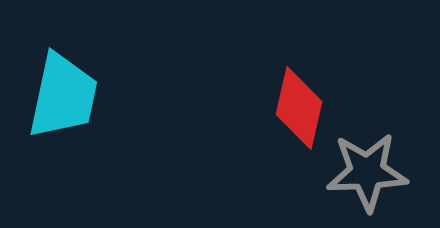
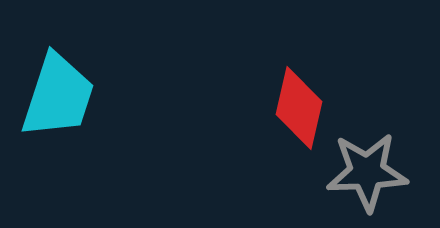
cyan trapezoid: moved 5 px left; rotated 6 degrees clockwise
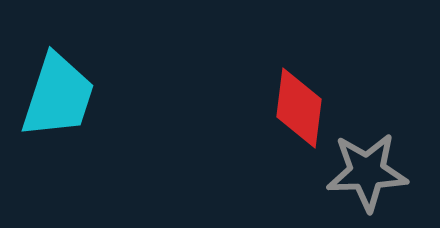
red diamond: rotated 6 degrees counterclockwise
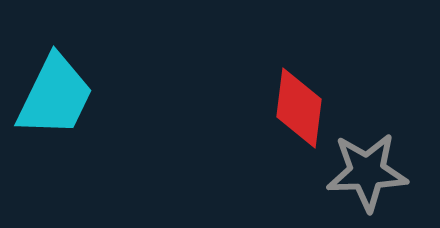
cyan trapezoid: moved 3 px left; rotated 8 degrees clockwise
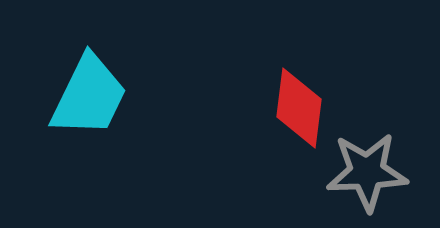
cyan trapezoid: moved 34 px right
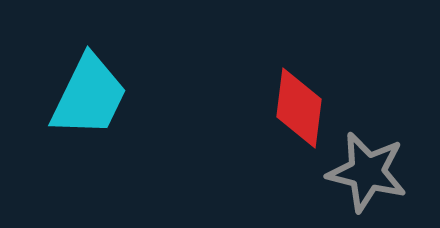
gray star: rotated 16 degrees clockwise
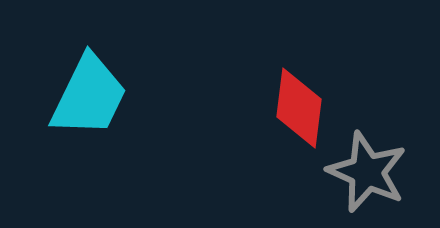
gray star: rotated 10 degrees clockwise
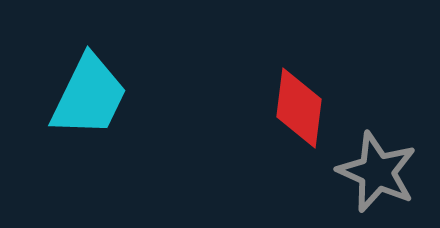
gray star: moved 10 px right
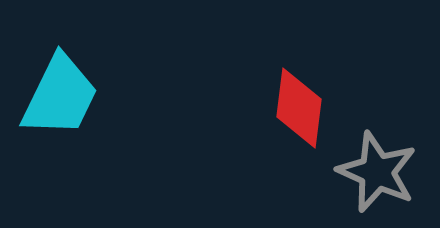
cyan trapezoid: moved 29 px left
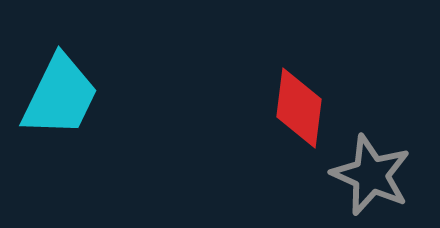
gray star: moved 6 px left, 3 px down
